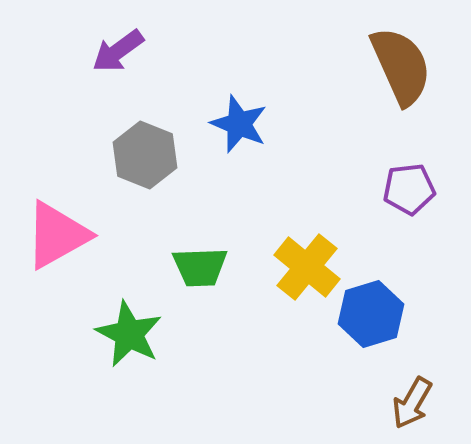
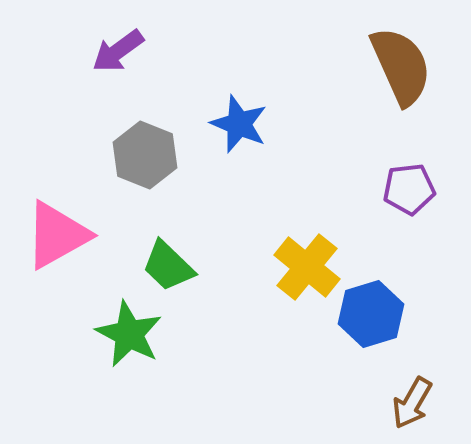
green trapezoid: moved 32 px left, 1 px up; rotated 46 degrees clockwise
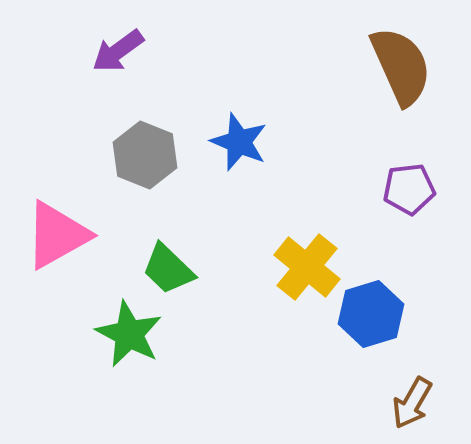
blue star: moved 18 px down
green trapezoid: moved 3 px down
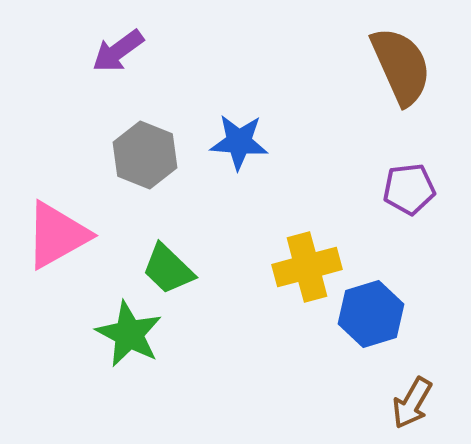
blue star: rotated 18 degrees counterclockwise
yellow cross: rotated 36 degrees clockwise
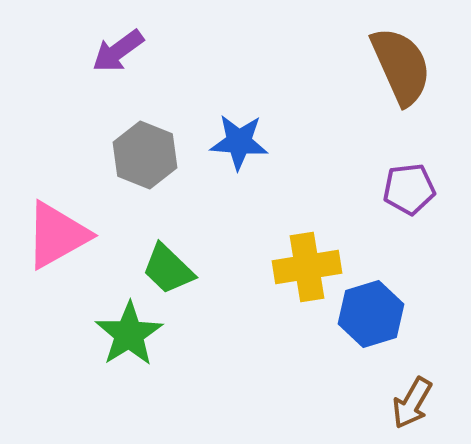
yellow cross: rotated 6 degrees clockwise
green star: rotated 12 degrees clockwise
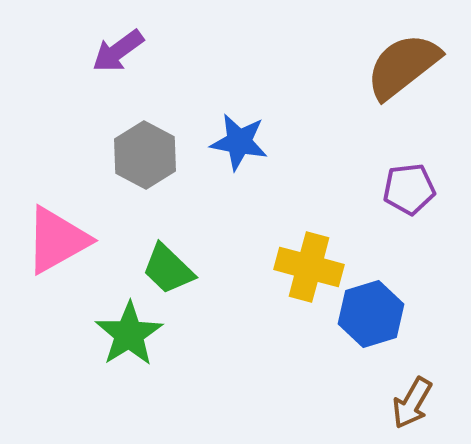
brown semicircle: moved 2 px right; rotated 104 degrees counterclockwise
blue star: rotated 6 degrees clockwise
gray hexagon: rotated 6 degrees clockwise
pink triangle: moved 5 px down
yellow cross: moved 2 px right; rotated 24 degrees clockwise
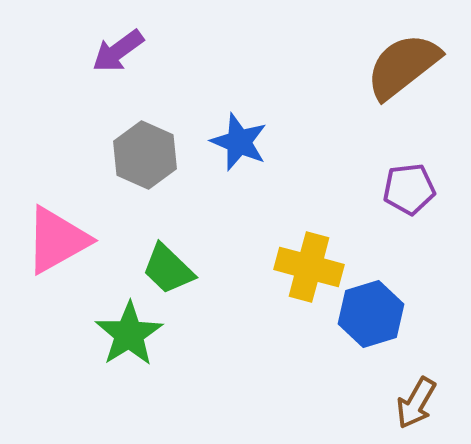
blue star: rotated 12 degrees clockwise
gray hexagon: rotated 4 degrees counterclockwise
brown arrow: moved 4 px right
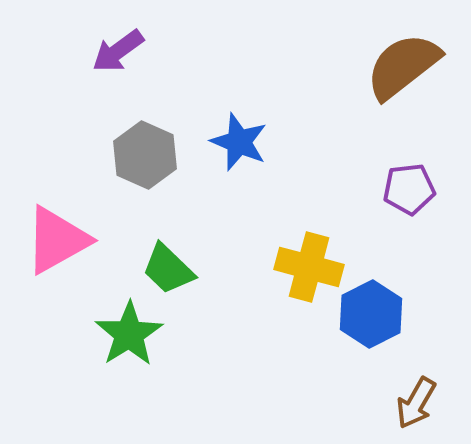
blue hexagon: rotated 10 degrees counterclockwise
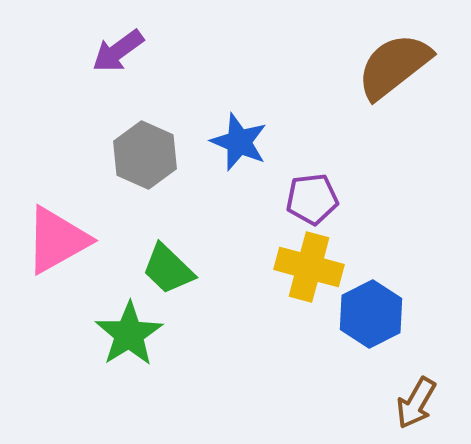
brown semicircle: moved 9 px left
purple pentagon: moved 97 px left, 10 px down
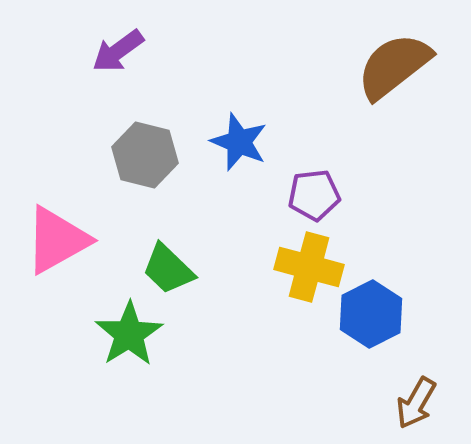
gray hexagon: rotated 10 degrees counterclockwise
purple pentagon: moved 2 px right, 4 px up
